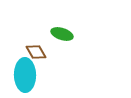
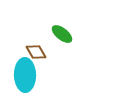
green ellipse: rotated 20 degrees clockwise
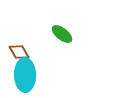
brown diamond: moved 17 px left
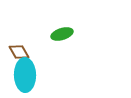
green ellipse: rotated 55 degrees counterclockwise
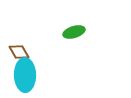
green ellipse: moved 12 px right, 2 px up
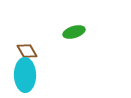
brown diamond: moved 8 px right, 1 px up
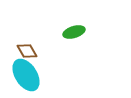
cyan ellipse: moved 1 px right; rotated 32 degrees counterclockwise
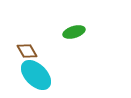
cyan ellipse: moved 10 px right; rotated 12 degrees counterclockwise
